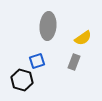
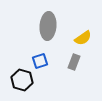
blue square: moved 3 px right
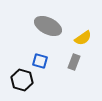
gray ellipse: rotated 68 degrees counterclockwise
blue square: rotated 35 degrees clockwise
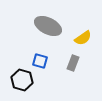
gray rectangle: moved 1 px left, 1 px down
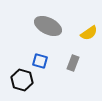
yellow semicircle: moved 6 px right, 5 px up
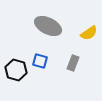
black hexagon: moved 6 px left, 10 px up
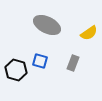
gray ellipse: moved 1 px left, 1 px up
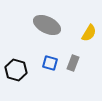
yellow semicircle: rotated 24 degrees counterclockwise
blue square: moved 10 px right, 2 px down
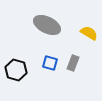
yellow semicircle: rotated 90 degrees counterclockwise
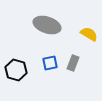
gray ellipse: rotated 8 degrees counterclockwise
yellow semicircle: moved 1 px down
blue square: rotated 28 degrees counterclockwise
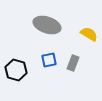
blue square: moved 1 px left, 3 px up
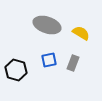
yellow semicircle: moved 8 px left, 1 px up
